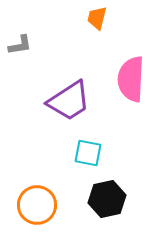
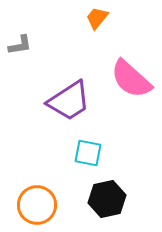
orange trapezoid: rotated 25 degrees clockwise
pink semicircle: rotated 51 degrees counterclockwise
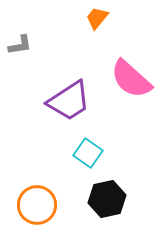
cyan square: rotated 24 degrees clockwise
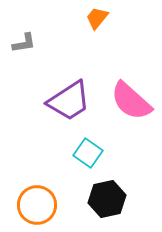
gray L-shape: moved 4 px right, 2 px up
pink semicircle: moved 22 px down
